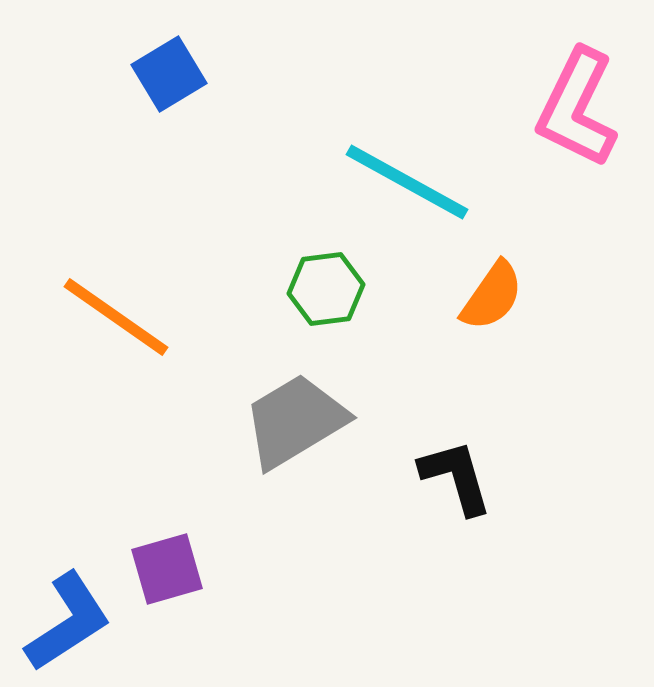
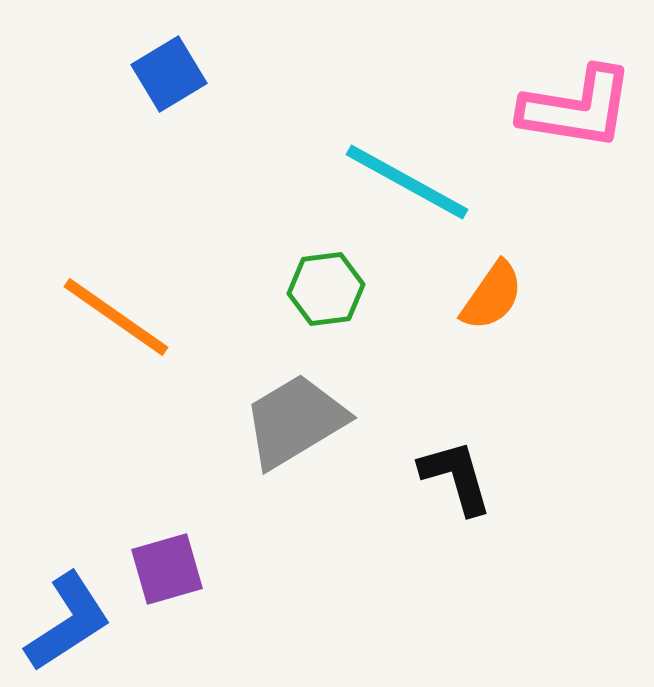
pink L-shape: rotated 107 degrees counterclockwise
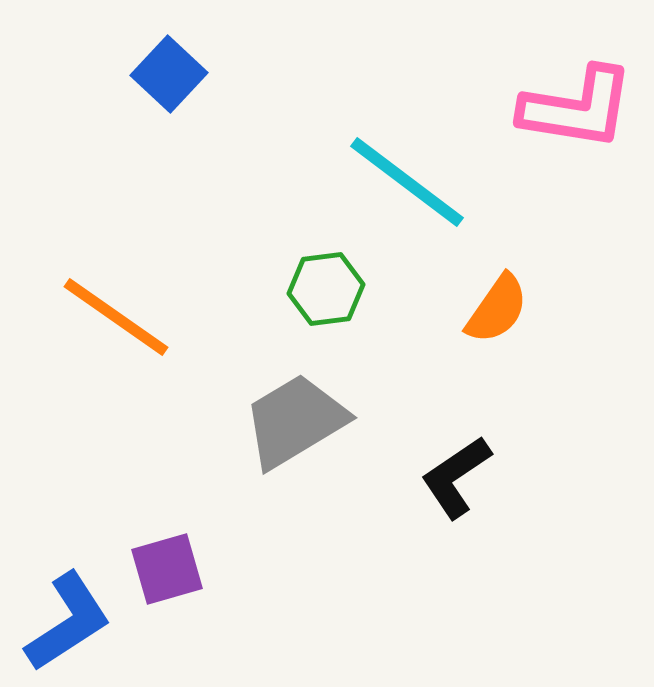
blue square: rotated 16 degrees counterclockwise
cyan line: rotated 8 degrees clockwise
orange semicircle: moved 5 px right, 13 px down
black L-shape: rotated 108 degrees counterclockwise
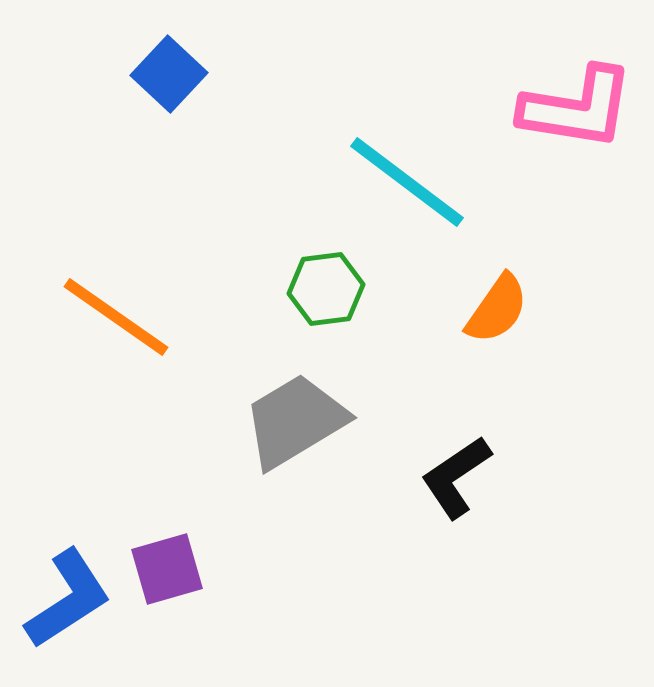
blue L-shape: moved 23 px up
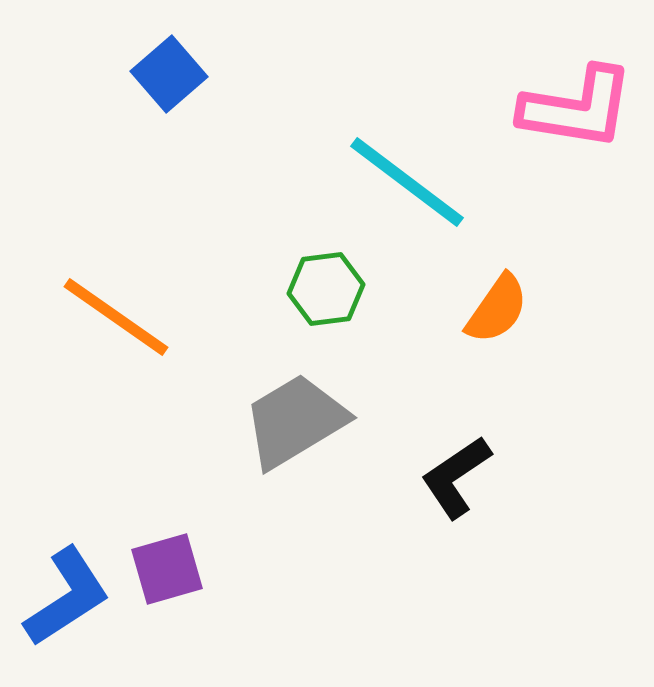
blue square: rotated 6 degrees clockwise
blue L-shape: moved 1 px left, 2 px up
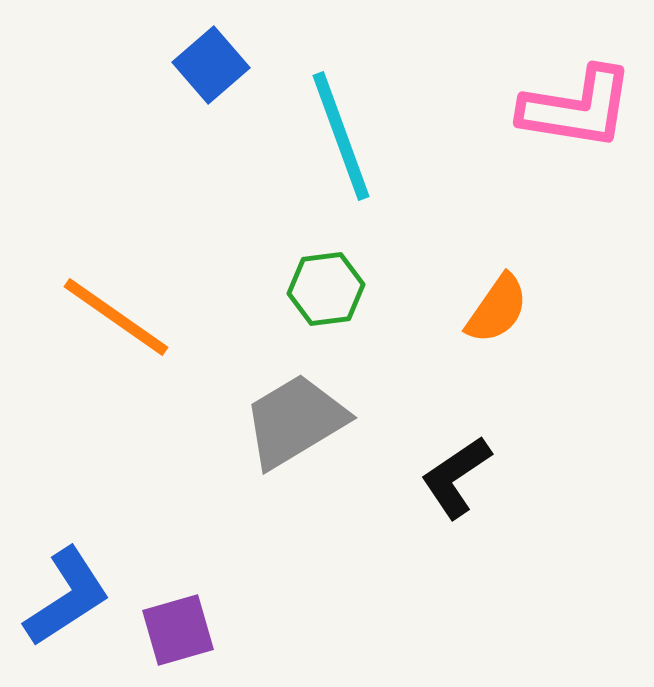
blue square: moved 42 px right, 9 px up
cyan line: moved 66 px left, 46 px up; rotated 33 degrees clockwise
purple square: moved 11 px right, 61 px down
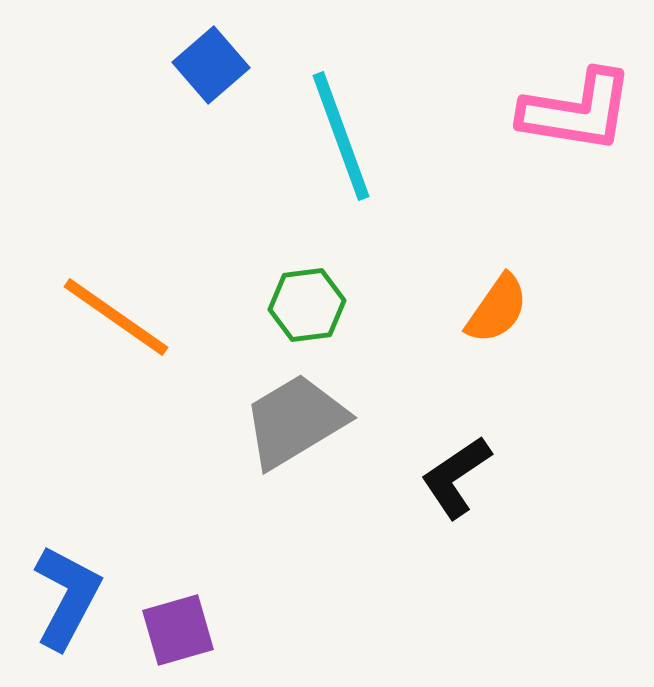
pink L-shape: moved 3 px down
green hexagon: moved 19 px left, 16 px down
blue L-shape: rotated 29 degrees counterclockwise
